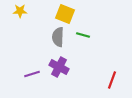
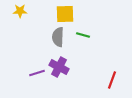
yellow square: rotated 24 degrees counterclockwise
purple line: moved 5 px right, 1 px up
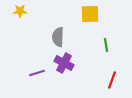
yellow square: moved 25 px right
green line: moved 23 px right, 10 px down; rotated 64 degrees clockwise
purple cross: moved 5 px right, 4 px up
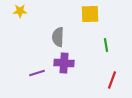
purple cross: rotated 24 degrees counterclockwise
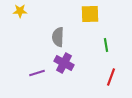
purple cross: rotated 24 degrees clockwise
red line: moved 1 px left, 3 px up
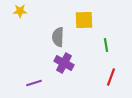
yellow square: moved 6 px left, 6 px down
purple line: moved 3 px left, 10 px down
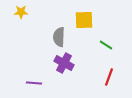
yellow star: moved 1 px right, 1 px down
gray semicircle: moved 1 px right
green line: rotated 48 degrees counterclockwise
red line: moved 2 px left
purple line: rotated 21 degrees clockwise
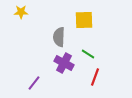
green line: moved 18 px left, 9 px down
red line: moved 14 px left
purple line: rotated 56 degrees counterclockwise
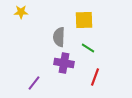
green line: moved 6 px up
purple cross: rotated 18 degrees counterclockwise
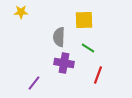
red line: moved 3 px right, 2 px up
